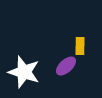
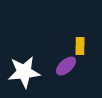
white star: rotated 24 degrees counterclockwise
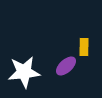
yellow rectangle: moved 4 px right, 1 px down
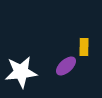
white star: moved 3 px left
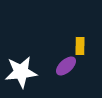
yellow rectangle: moved 4 px left, 1 px up
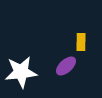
yellow rectangle: moved 1 px right, 4 px up
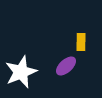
white star: rotated 16 degrees counterclockwise
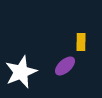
purple ellipse: moved 1 px left
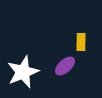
white star: moved 2 px right
